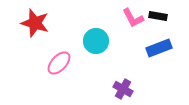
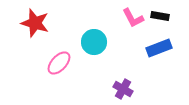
black rectangle: moved 2 px right
cyan circle: moved 2 px left, 1 px down
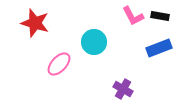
pink L-shape: moved 2 px up
pink ellipse: moved 1 px down
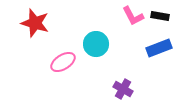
cyan circle: moved 2 px right, 2 px down
pink ellipse: moved 4 px right, 2 px up; rotated 15 degrees clockwise
